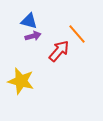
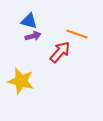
orange line: rotated 30 degrees counterclockwise
red arrow: moved 1 px right, 1 px down
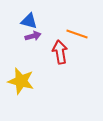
red arrow: rotated 50 degrees counterclockwise
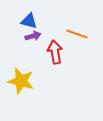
red arrow: moved 5 px left
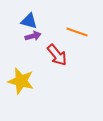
orange line: moved 2 px up
red arrow: moved 2 px right, 3 px down; rotated 150 degrees clockwise
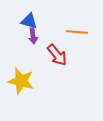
orange line: rotated 15 degrees counterclockwise
purple arrow: rotated 98 degrees clockwise
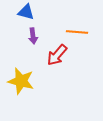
blue triangle: moved 3 px left, 9 px up
red arrow: rotated 80 degrees clockwise
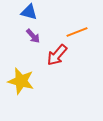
blue triangle: moved 3 px right
orange line: rotated 25 degrees counterclockwise
purple arrow: rotated 35 degrees counterclockwise
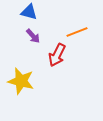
red arrow: rotated 15 degrees counterclockwise
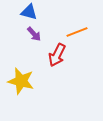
purple arrow: moved 1 px right, 2 px up
